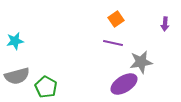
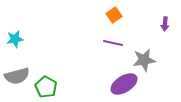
orange square: moved 2 px left, 4 px up
cyan star: moved 2 px up
gray star: moved 3 px right, 2 px up
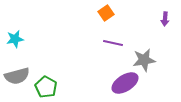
orange square: moved 8 px left, 2 px up
purple arrow: moved 5 px up
purple ellipse: moved 1 px right, 1 px up
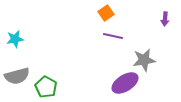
purple line: moved 7 px up
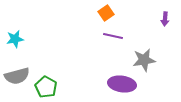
purple ellipse: moved 3 px left, 1 px down; rotated 40 degrees clockwise
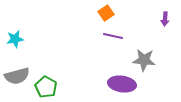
gray star: rotated 15 degrees clockwise
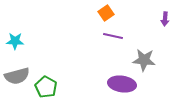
cyan star: moved 2 px down; rotated 12 degrees clockwise
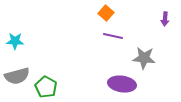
orange square: rotated 14 degrees counterclockwise
gray star: moved 2 px up
